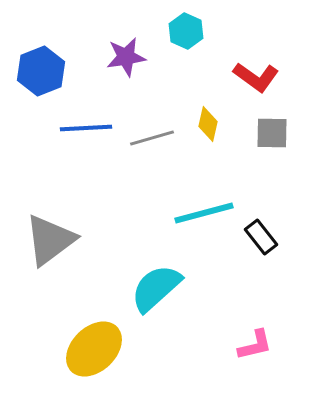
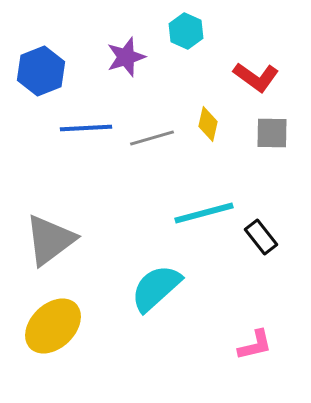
purple star: rotated 9 degrees counterclockwise
yellow ellipse: moved 41 px left, 23 px up
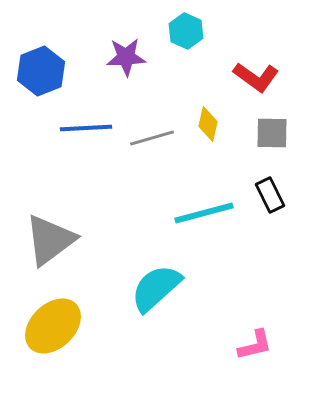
purple star: rotated 15 degrees clockwise
black rectangle: moved 9 px right, 42 px up; rotated 12 degrees clockwise
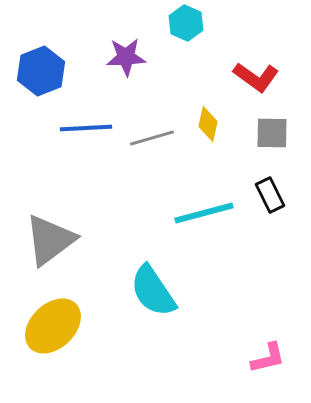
cyan hexagon: moved 8 px up
cyan semicircle: moved 3 px left, 3 px down; rotated 82 degrees counterclockwise
pink L-shape: moved 13 px right, 13 px down
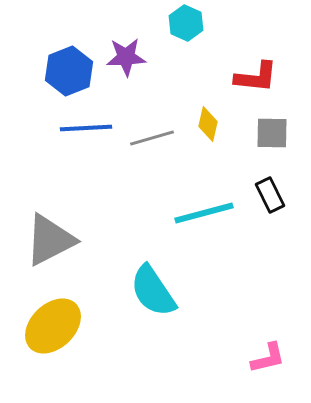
blue hexagon: moved 28 px right
red L-shape: rotated 30 degrees counterclockwise
gray triangle: rotated 10 degrees clockwise
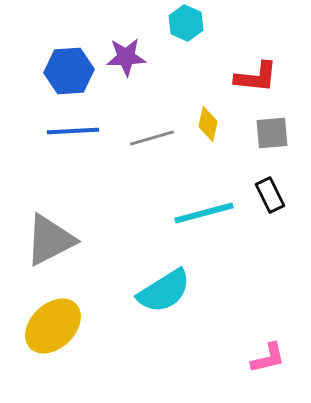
blue hexagon: rotated 18 degrees clockwise
blue line: moved 13 px left, 3 px down
gray square: rotated 6 degrees counterclockwise
cyan semicircle: moved 11 px right; rotated 88 degrees counterclockwise
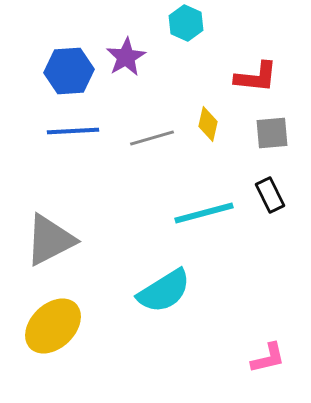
purple star: rotated 27 degrees counterclockwise
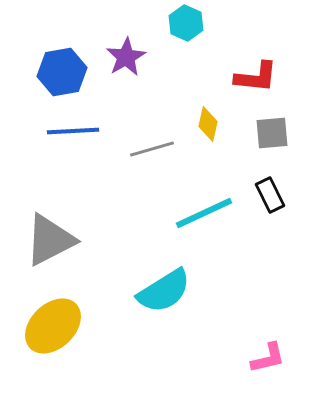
blue hexagon: moved 7 px left, 1 px down; rotated 6 degrees counterclockwise
gray line: moved 11 px down
cyan line: rotated 10 degrees counterclockwise
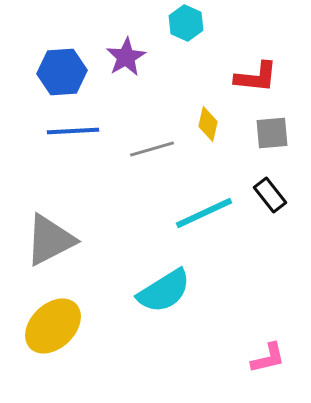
blue hexagon: rotated 6 degrees clockwise
black rectangle: rotated 12 degrees counterclockwise
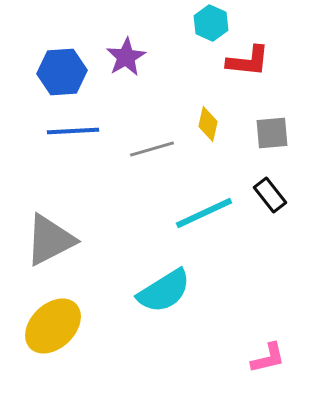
cyan hexagon: moved 25 px right
red L-shape: moved 8 px left, 16 px up
